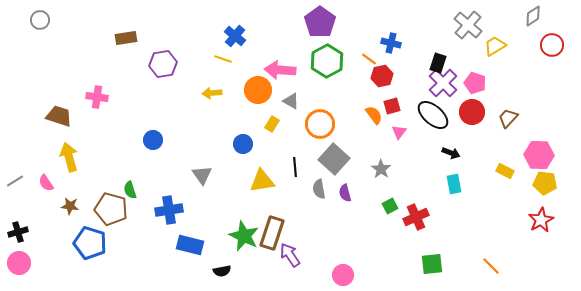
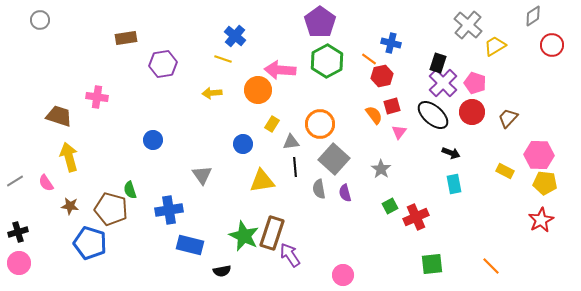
gray triangle at (291, 101): moved 41 px down; rotated 36 degrees counterclockwise
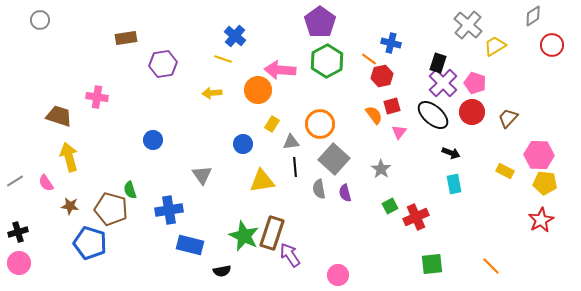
pink circle at (343, 275): moved 5 px left
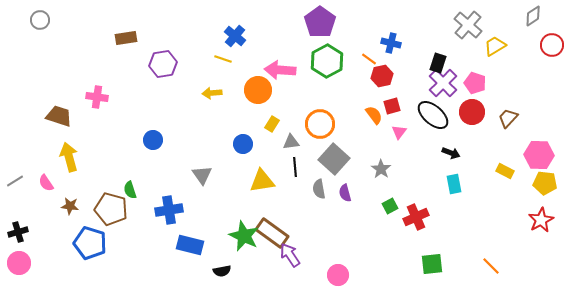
brown rectangle at (272, 233): rotated 72 degrees counterclockwise
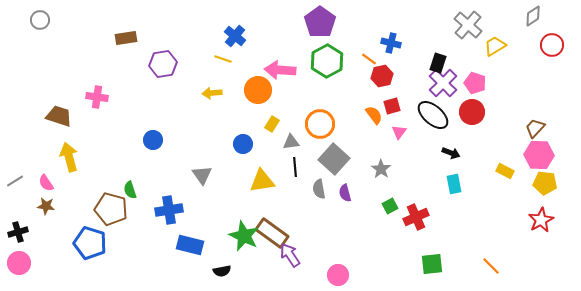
brown trapezoid at (508, 118): moved 27 px right, 10 px down
brown star at (70, 206): moved 24 px left
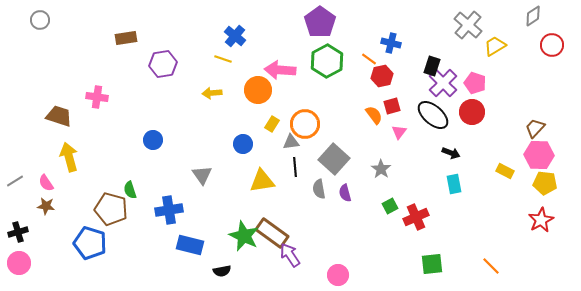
black rectangle at (438, 63): moved 6 px left, 3 px down
orange circle at (320, 124): moved 15 px left
